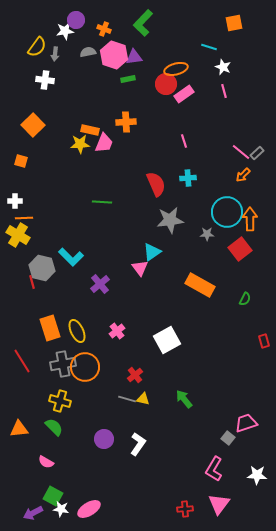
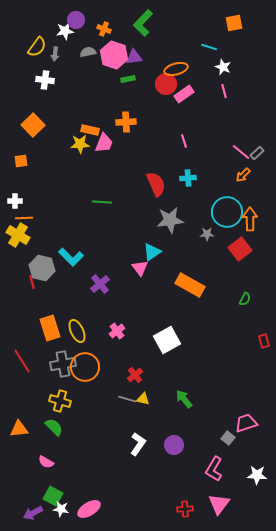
orange square at (21, 161): rotated 24 degrees counterclockwise
orange rectangle at (200, 285): moved 10 px left
purple circle at (104, 439): moved 70 px right, 6 px down
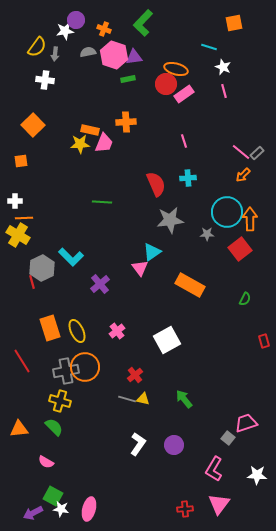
orange ellipse at (176, 69): rotated 30 degrees clockwise
gray hexagon at (42, 268): rotated 20 degrees clockwise
gray cross at (63, 364): moved 3 px right, 7 px down
pink ellipse at (89, 509): rotated 45 degrees counterclockwise
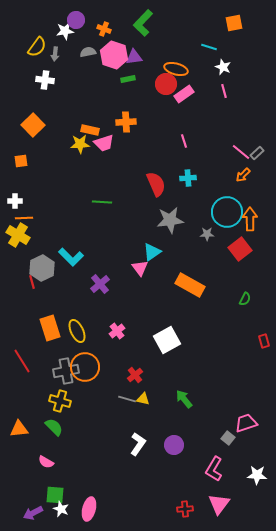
pink trapezoid at (104, 143): rotated 50 degrees clockwise
green square at (53, 496): moved 2 px right, 1 px up; rotated 24 degrees counterclockwise
white star at (61, 509): rotated 14 degrees clockwise
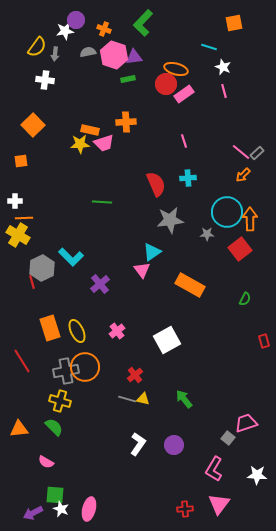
pink triangle at (140, 268): moved 2 px right, 2 px down
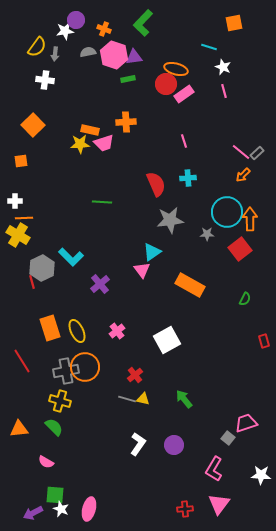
white star at (257, 475): moved 4 px right
